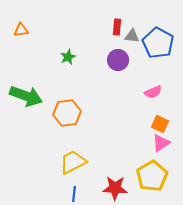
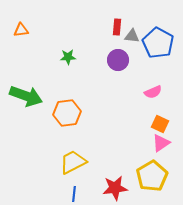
green star: rotated 21 degrees clockwise
red star: rotated 10 degrees counterclockwise
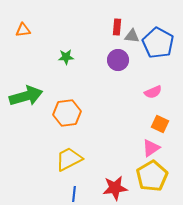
orange triangle: moved 2 px right
green star: moved 2 px left
green arrow: rotated 36 degrees counterclockwise
pink triangle: moved 10 px left, 5 px down
yellow trapezoid: moved 4 px left, 3 px up
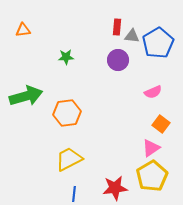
blue pentagon: rotated 12 degrees clockwise
orange square: moved 1 px right; rotated 12 degrees clockwise
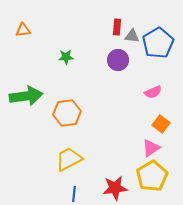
green arrow: rotated 8 degrees clockwise
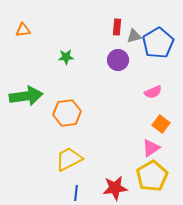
gray triangle: moved 2 px right; rotated 21 degrees counterclockwise
blue line: moved 2 px right, 1 px up
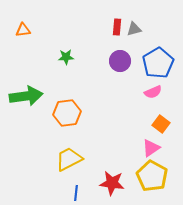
gray triangle: moved 7 px up
blue pentagon: moved 20 px down
purple circle: moved 2 px right, 1 px down
yellow pentagon: rotated 12 degrees counterclockwise
red star: moved 3 px left, 5 px up; rotated 15 degrees clockwise
